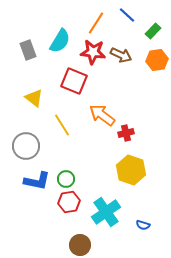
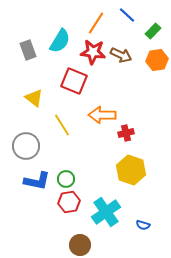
orange arrow: rotated 36 degrees counterclockwise
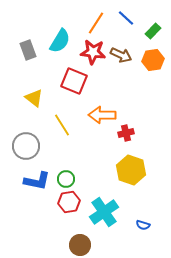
blue line: moved 1 px left, 3 px down
orange hexagon: moved 4 px left
cyan cross: moved 2 px left
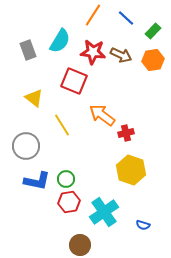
orange line: moved 3 px left, 8 px up
orange arrow: rotated 36 degrees clockwise
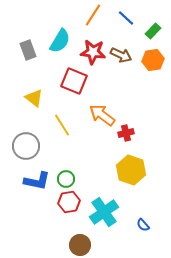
blue semicircle: rotated 32 degrees clockwise
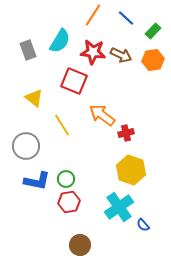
cyan cross: moved 15 px right, 5 px up
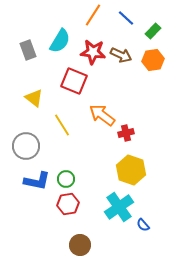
red hexagon: moved 1 px left, 2 px down
